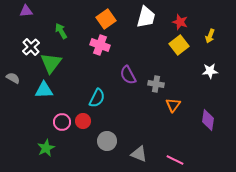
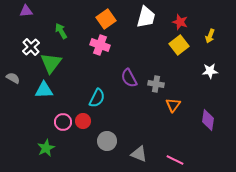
purple semicircle: moved 1 px right, 3 px down
pink circle: moved 1 px right
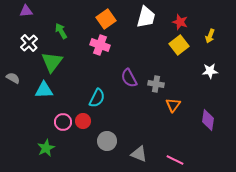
white cross: moved 2 px left, 4 px up
green triangle: moved 1 px right, 1 px up
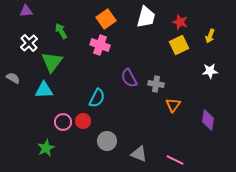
yellow square: rotated 12 degrees clockwise
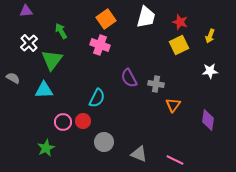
green triangle: moved 2 px up
gray circle: moved 3 px left, 1 px down
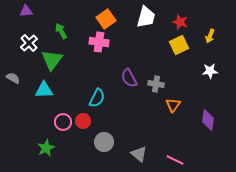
pink cross: moved 1 px left, 3 px up; rotated 12 degrees counterclockwise
gray triangle: rotated 18 degrees clockwise
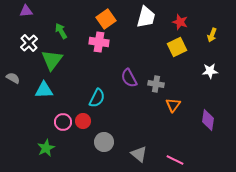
yellow arrow: moved 2 px right, 1 px up
yellow square: moved 2 px left, 2 px down
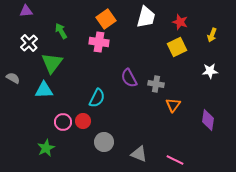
green triangle: moved 3 px down
gray triangle: rotated 18 degrees counterclockwise
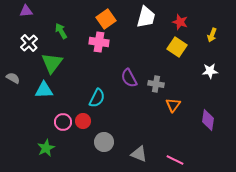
yellow square: rotated 30 degrees counterclockwise
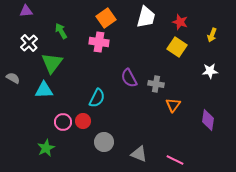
orange square: moved 1 px up
